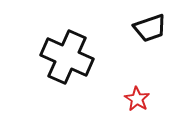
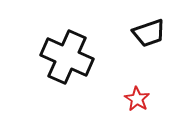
black trapezoid: moved 1 px left, 5 px down
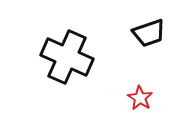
red star: moved 3 px right, 1 px up
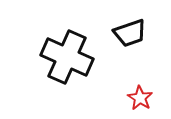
black trapezoid: moved 19 px left
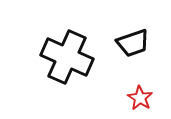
black trapezoid: moved 3 px right, 10 px down
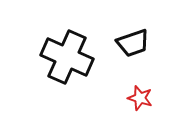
red star: rotated 15 degrees counterclockwise
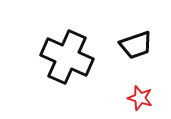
black trapezoid: moved 3 px right, 2 px down
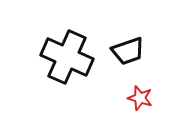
black trapezoid: moved 8 px left, 6 px down
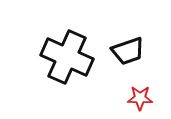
red star: rotated 15 degrees counterclockwise
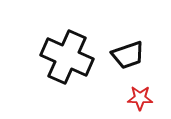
black trapezoid: moved 4 px down
